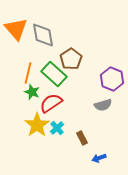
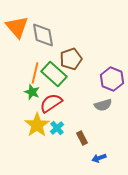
orange triangle: moved 1 px right, 2 px up
brown pentagon: rotated 15 degrees clockwise
orange line: moved 7 px right
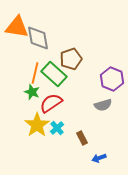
orange triangle: rotated 40 degrees counterclockwise
gray diamond: moved 5 px left, 3 px down
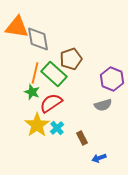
gray diamond: moved 1 px down
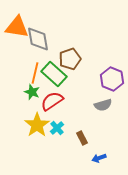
brown pentagon: moved 1 px left
red semicircle: moved 1 px right, 2 px up
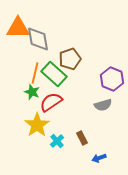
orange triangle: moved 1 px right, 1 px down; rotated 10 degrees counterclockwise
red semicircle: moved 1 px left, 1 px down
cyan cross: moved 13 px down
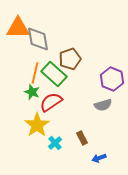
cyan cross: moved 2 px left, 2 px down
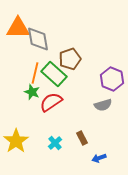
yellow star: moved 21 px left, 16 px down
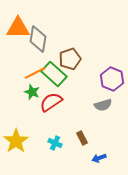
gray diamond: rotated 20 degrees clockwise
orange line: rotated 50 degrees clockwise
cyan cross: rotated 24 degrees counterclockwise
